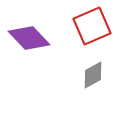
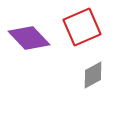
red square: moved 10 px left, 1 px down
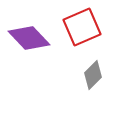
gray diamond: rotated 16 degrees counterclockwise
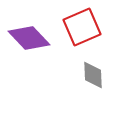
gray diamond: rotated 48 degrees counterclockwise
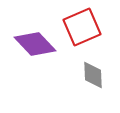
purple diamond: moved 6 px right, 6 px down
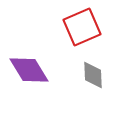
purple diamond: moved 6 px left, 26 px down; rotated 12 degrees clockwise
